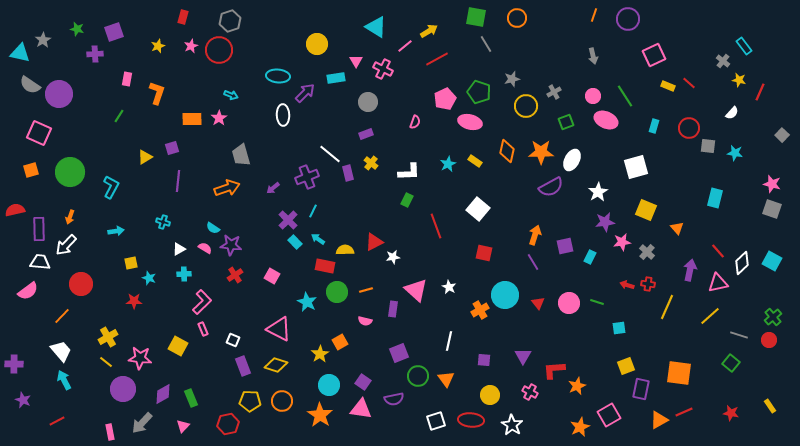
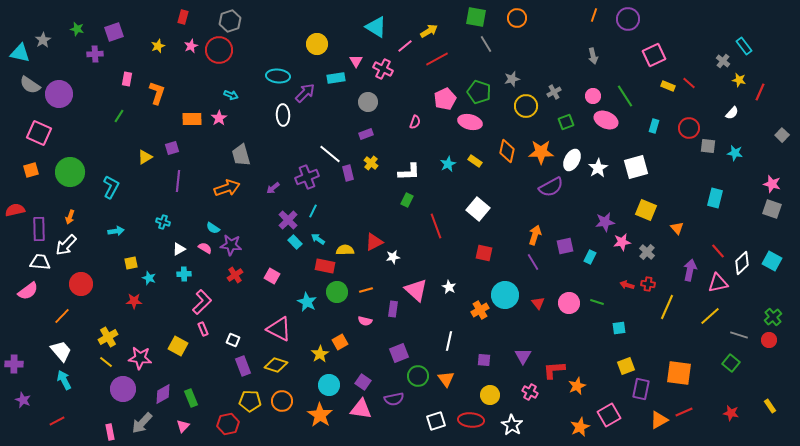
white star at (598, 192): moved 24 px up
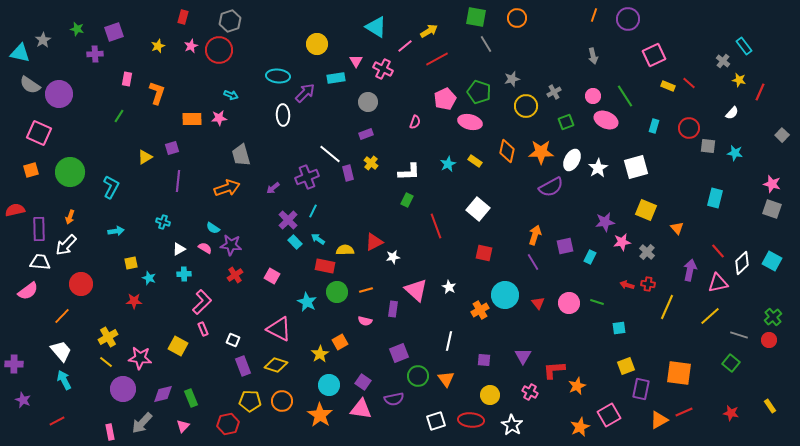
pink star at (219, 118): rotated 28 degrees clockwise
purple diamond at (163, 394): rotated 15 degrees clockwise
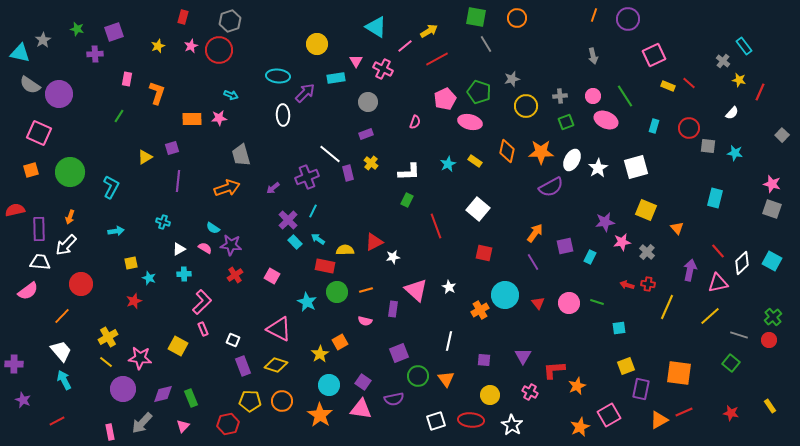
gray cross at (554, 92): moved 6 px right, 4 px down; rotated 24 degrees clockwise
orange arrow at (535, 235): moved 2 px up; rotated 18 degrees clockwise
red star at (134, 301): rotated 21 degrees counterclockwise
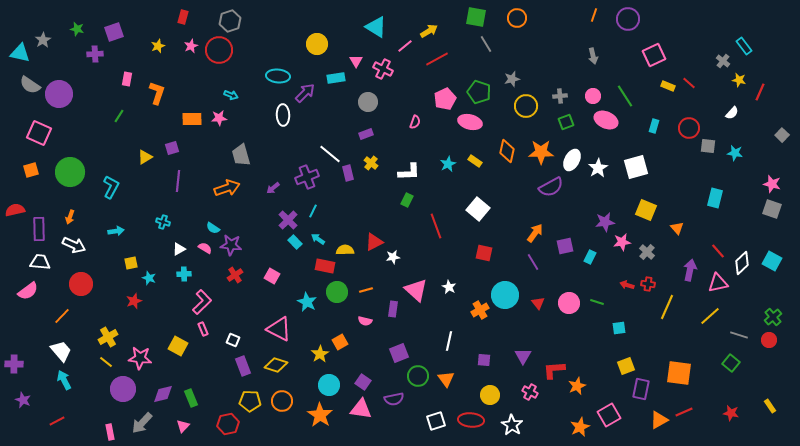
white arrow at (66, 245): moved 8 px right; rotated 110 degrees counterclockwise
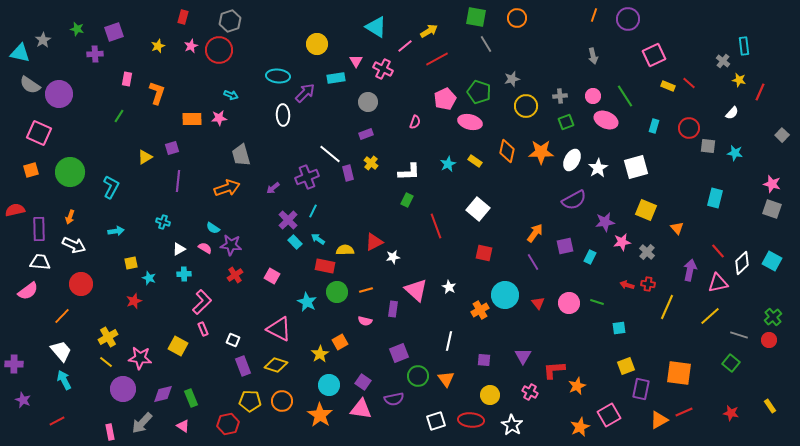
cyan rectangle at (744, 46): rotated 30 degrees clockwise
purple semicircle at (551, 187): moved 23 px right, 13 px down
pink triangle at (183, 426): rotated 40 degrees counterclockwise
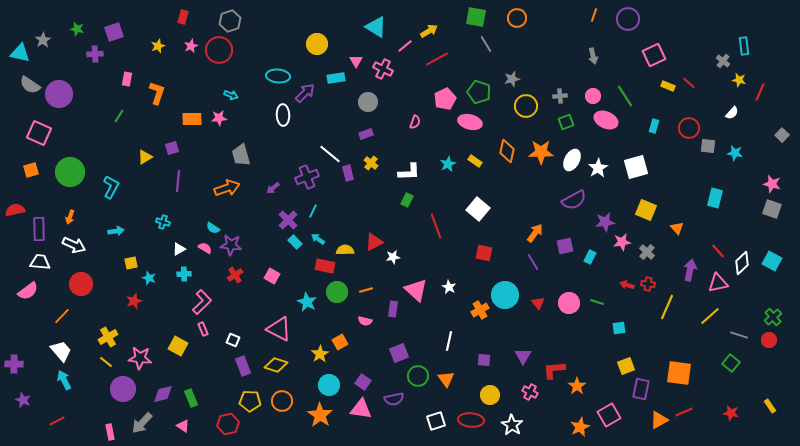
orange star at (577, 386): rotated 12 degrees counterclockwise
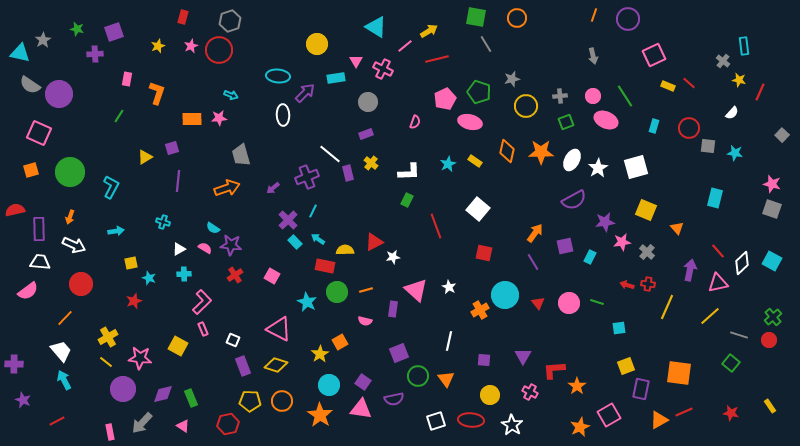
red line at (437, 59): rotated 15 degrees clockwise
orange line at (62, 316): moved 3 px right, 2 px down
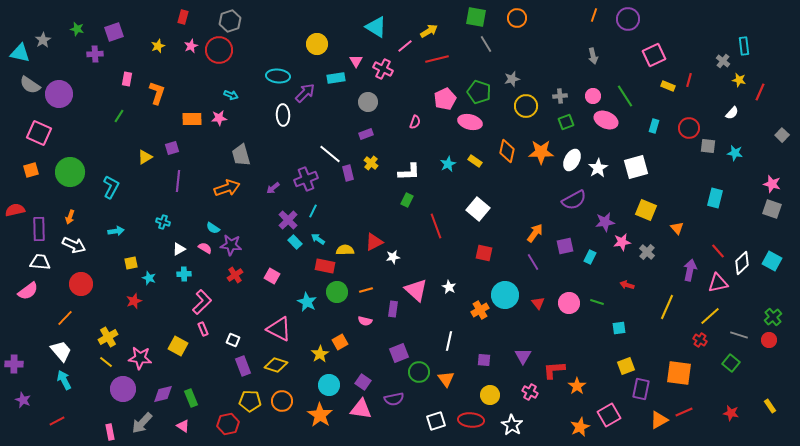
red line at (689, 83): moved 3 px up; rotated 64 degrees clockwise
purple cross at (307, 177): moved 1 px left, 2 px down
red cross at (648, 284): moved 52 px right, 56 px down; rotated 24 degrees clockwise
green circle at (418, 376): moved 1 px right, 4 px up
